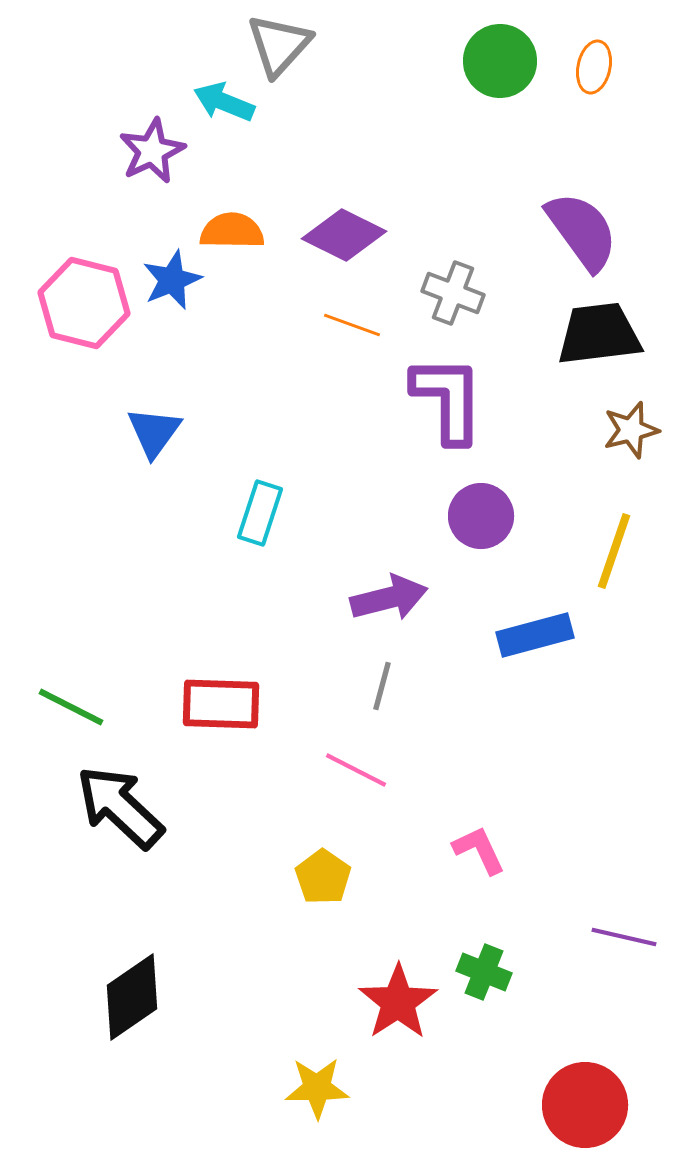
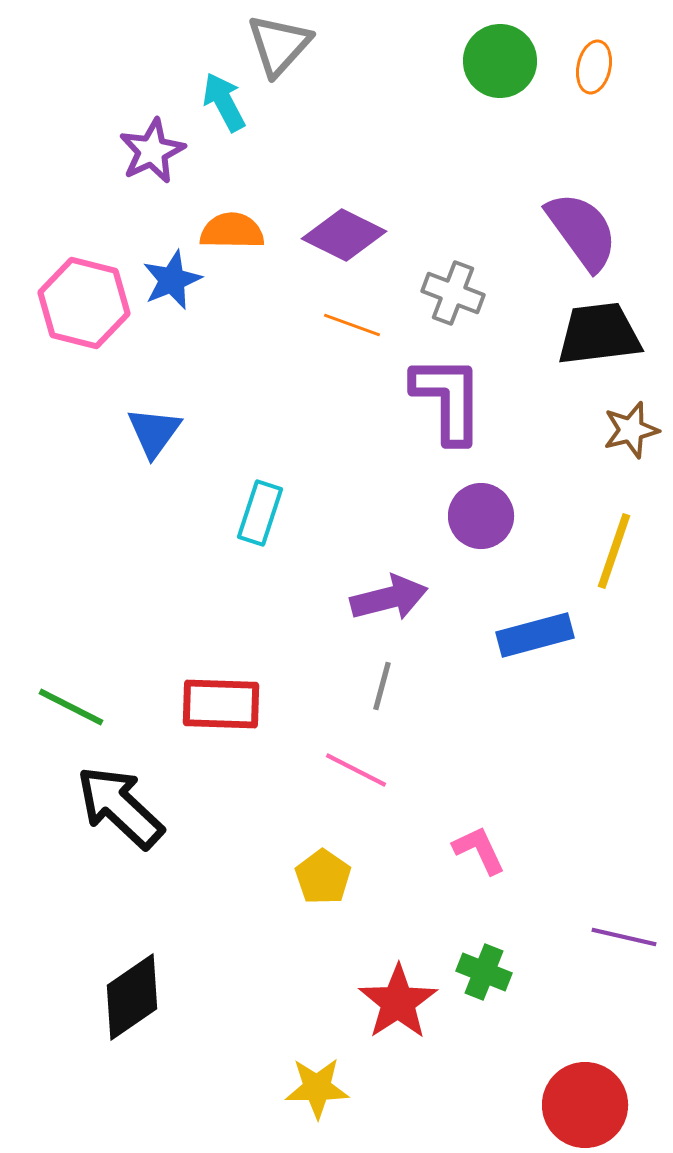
cyan arrow: rotated 40 degrees clockwise
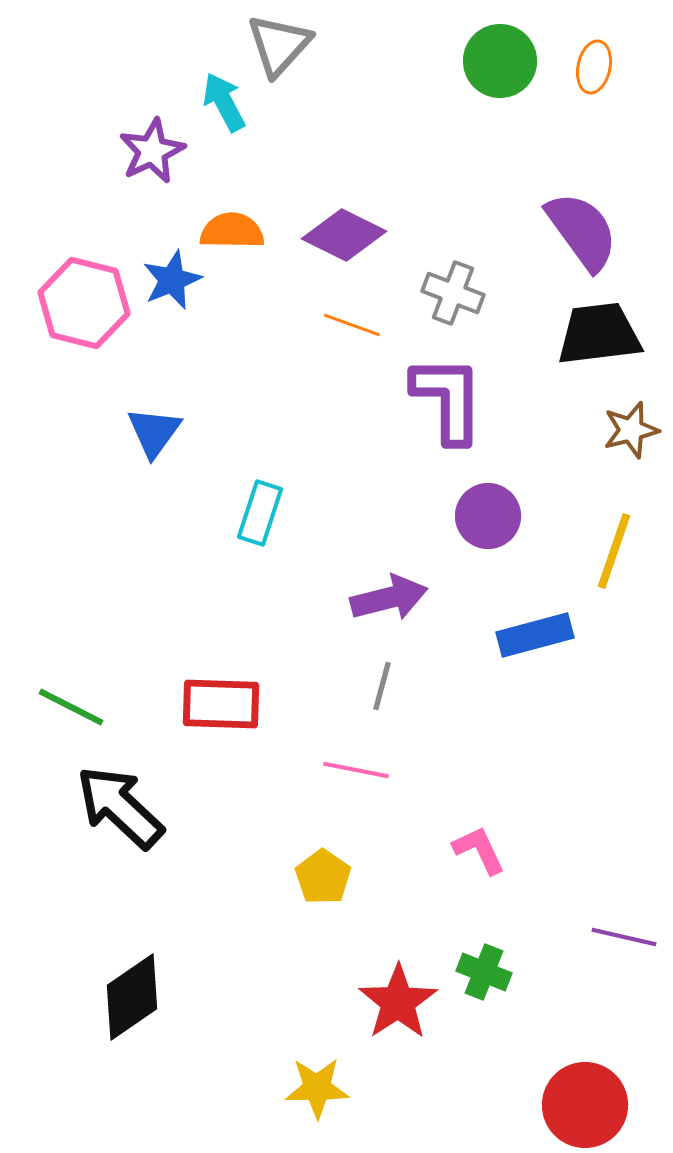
purple circle: moved 7 px right
pink line: rotated 16 degrees counterclockwise
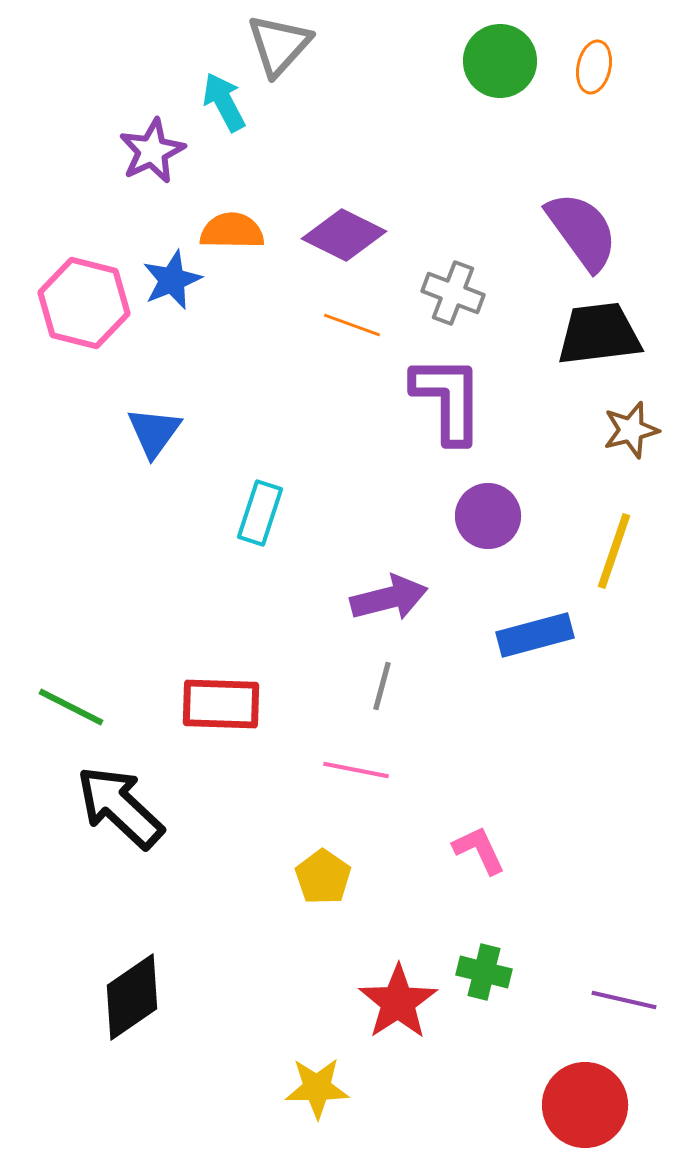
purple line: moved 63 px down
green cross: rotated 8 degrees counterclockwise
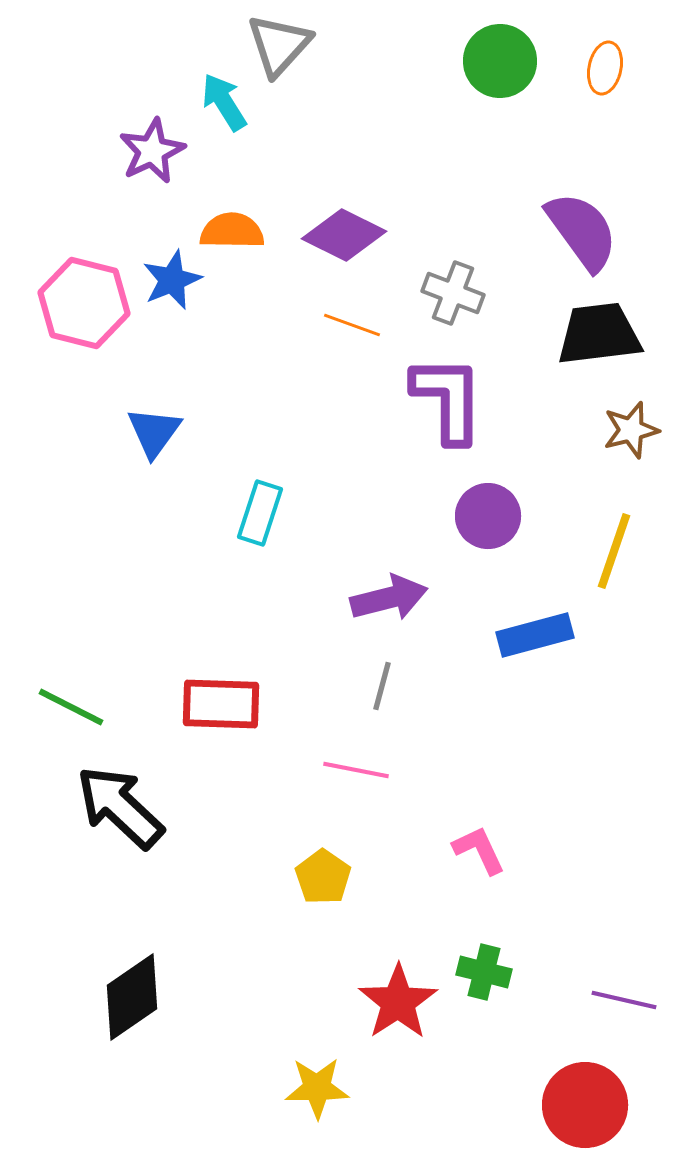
orange ellipse: moved 11 px right, 1 px down
cyan arrow: rotated 4 degrees counterclockwise
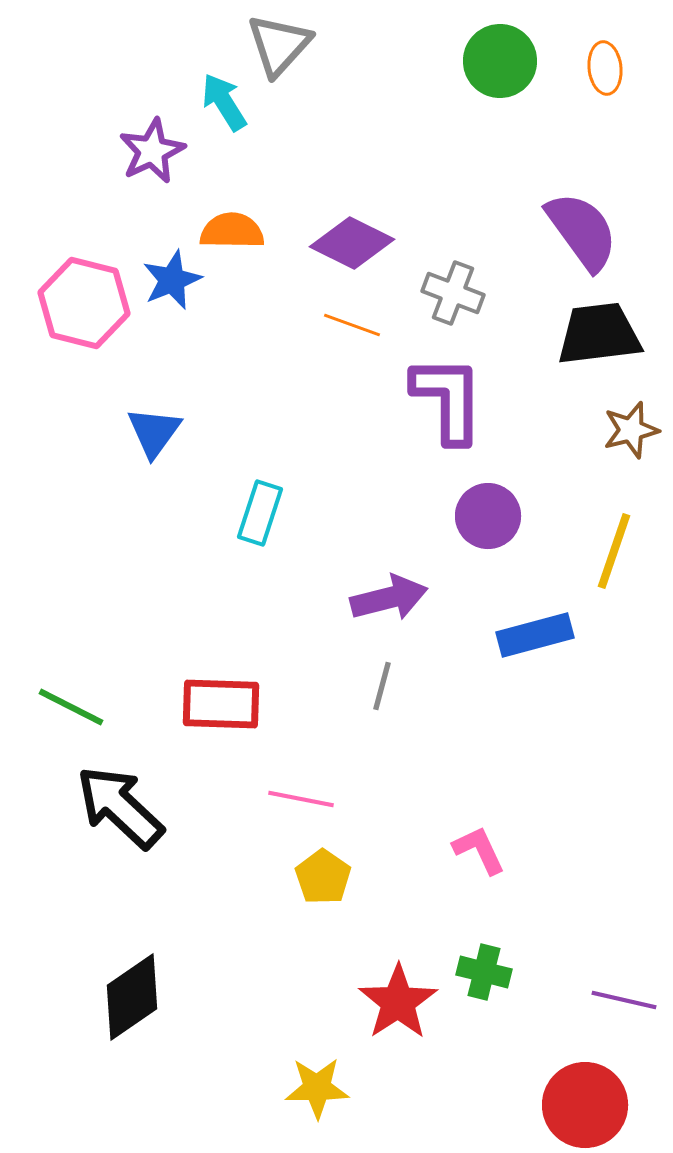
orange ellipse: rotated 18 degrees counterclockwise
purple diamond: moved 8 px right, 8 px down
pink line: moved 55 px left, 29 px down
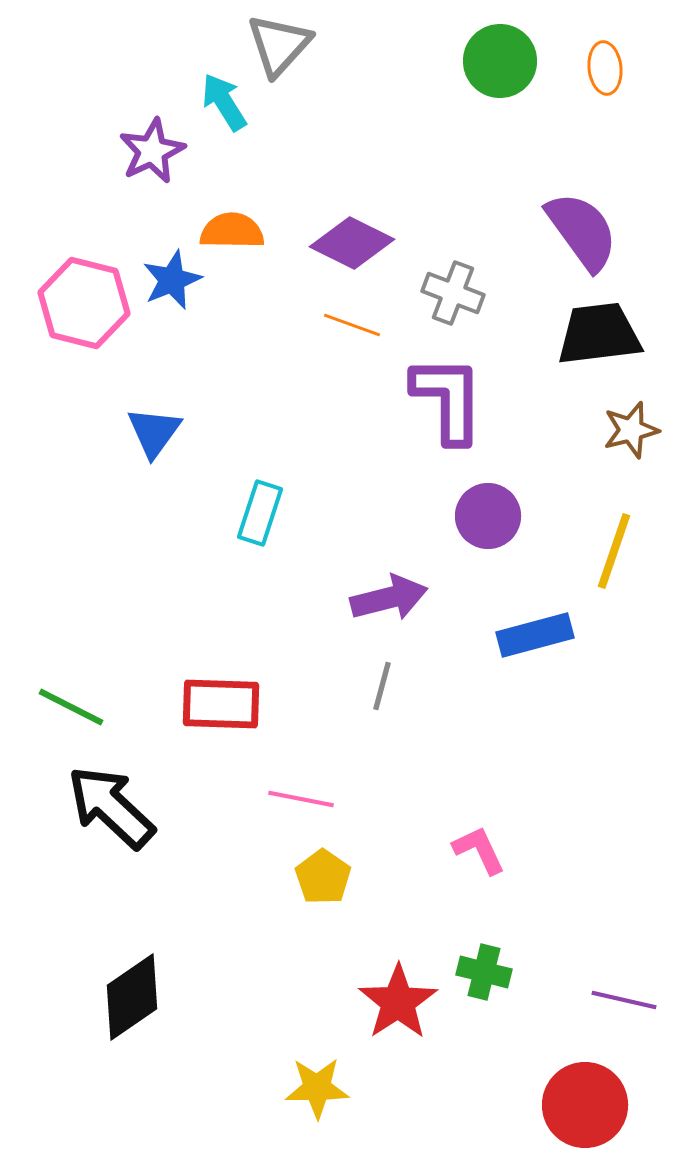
black arrow: moved 9 px left
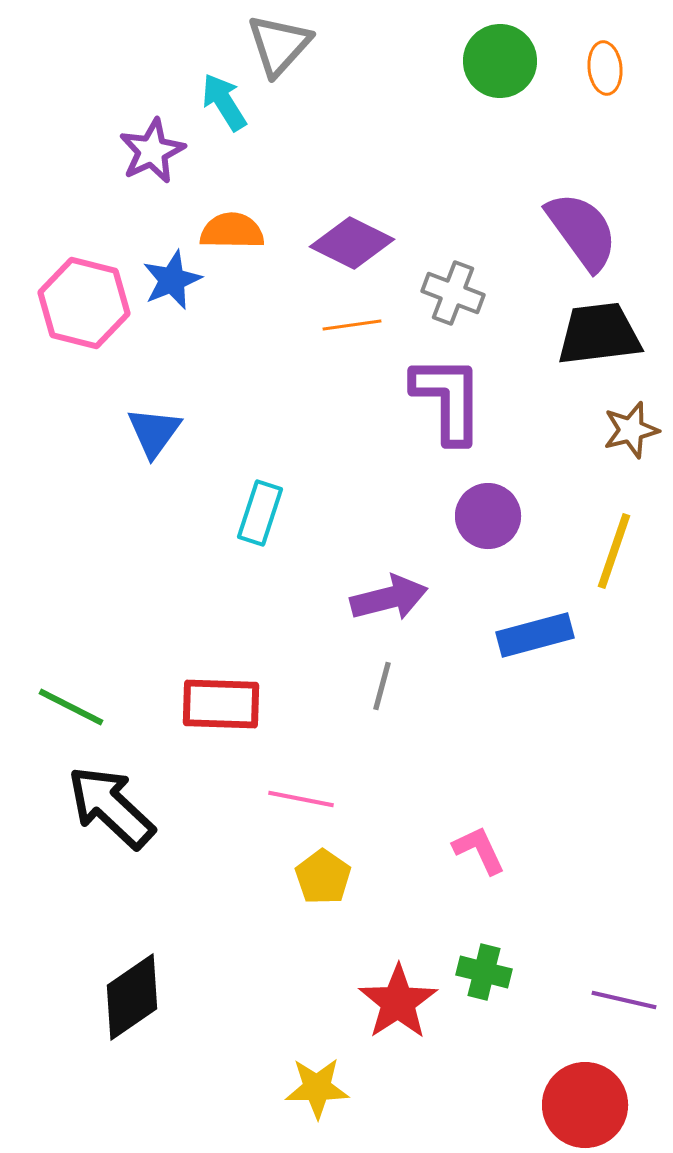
orange line: rotated 28 degrees counterclockwise
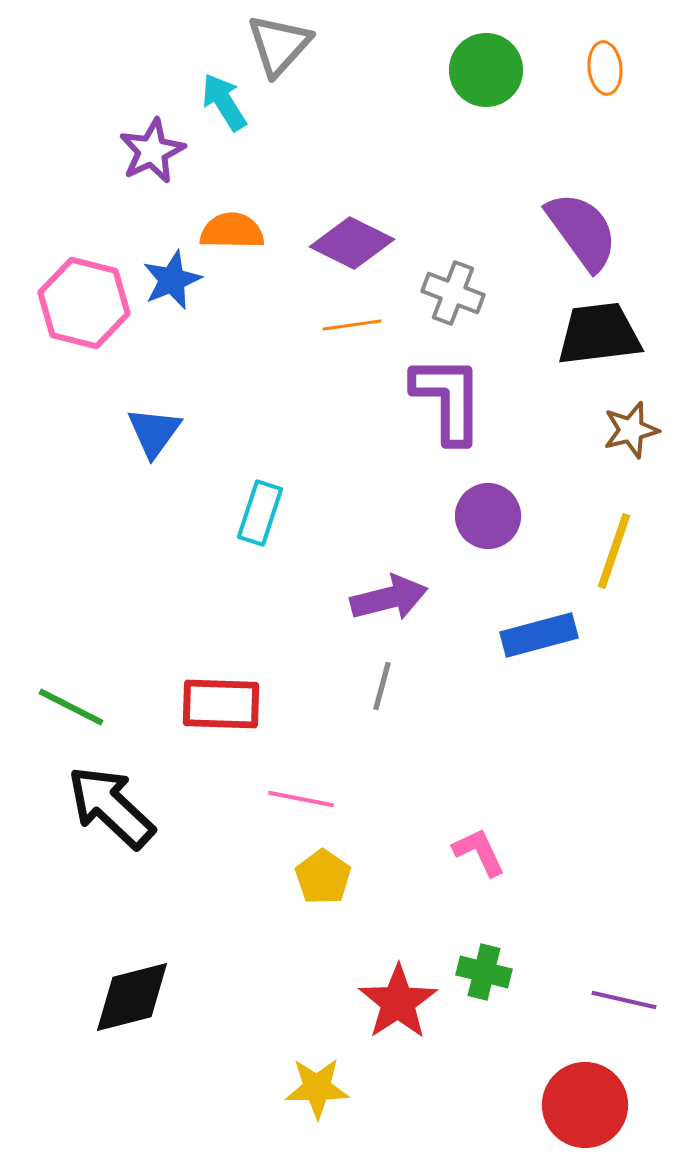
green circle: moved 14 px left, 9 px down
blue rectangle: moved 4 px right
pink L-shape: moved 2 px down
black diamond: rotated 20 degrees clockwise
